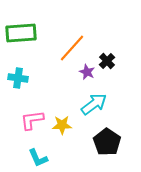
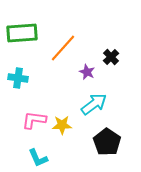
green rectangle: moved 1 px right
orange line: moved 9 px left
black cross: moved 4 px right, 4 px up
pink L-shape: moved 2 px right; rotated 15 degrees clockwise
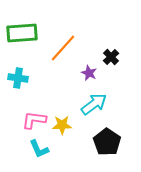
purple star: moved 2 px right, 1 px down
cyan L-shape: moved 1 px right, 9 px up
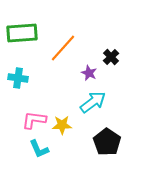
cyan arrow: moved 1 px left, 2 px up
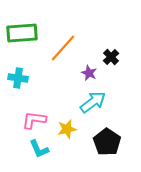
yellow star: moved 5 px right, 4 px down; rotated 12 degrees counterclockwise
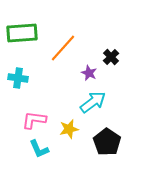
yellow star: moved 2 px right
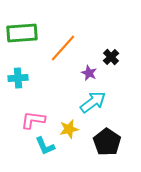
cyan cross: rotated 12 degrees counterclockwise
pink L-shape: moved 1 px left
cyan L-shape: moved 6 px right, 3 px up
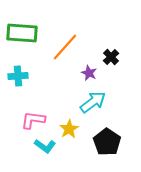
green rectangle: rotated 8 degrees clockwise
orange line: moved 2 px right, 1 px up
cyan cross: moved 2 px up
yellow star: rotated 18 degrees counterclockwise
cyan L-shape: rotated 30 degrees counterclockwise
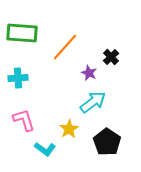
cyan cross: moved 2 px down
pink L-shape: moved 9 px left; rotated 65 degrees clockwise
cyan L-shape: moved 3 px down
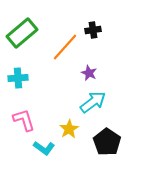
green rectangle: rotated 44 degrees counterclockwise
black cross: moved 18 px left, 27 px up; rotated 35 degrees clockwise
cyan L-shape: moved 1 px left, 1 px up
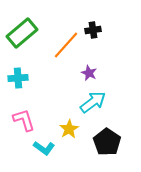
orange line: moved 1 px right, 2 px up
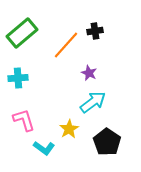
black cross: moved 2 px right, 1 px down
